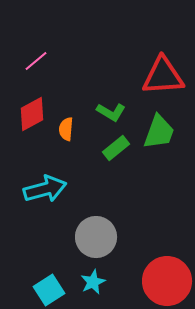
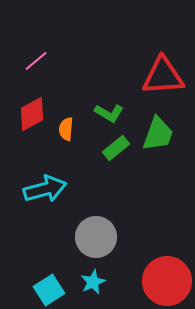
green L-shape: moved 2 px left, 1 px down
green trapezoid: moved 1 px left, 2 px down
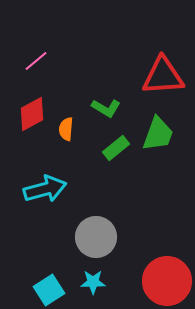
green L-shape: moved 3 px left, 5 px up
cyan star: rotated 25 degrees clockwise
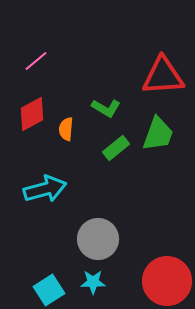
gray circle: moved 2 px right, 2 px down
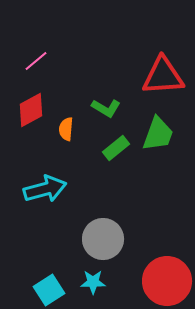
red diamond: moved 1 px left, 4 px up
gray circle: moved 5 px right
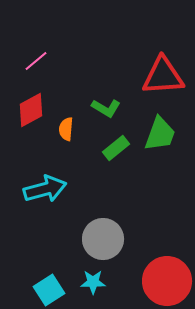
green trapezoid: moved 2 px right
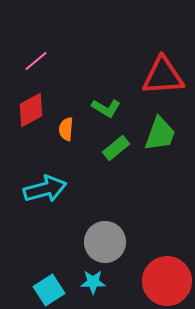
gray circle: moved 2 px right, 3 px down
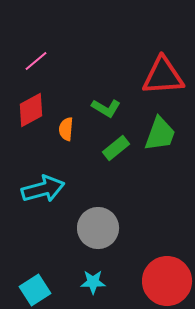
cyan arrow: moved 2 px left
gray circle: moved 7 px left, 14 px up
cyan square: moved 14 px left
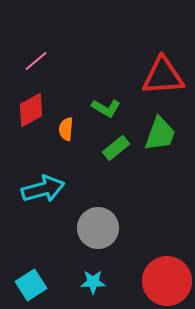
cyan square: moved 4 px left, 5 px up
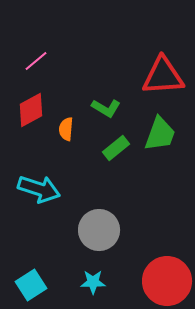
cyan arrow: moved 4 px left; rotated 33 degrees clockwise
gray circle: moved 1 px right, 2 px down
